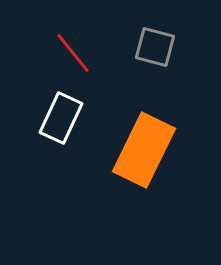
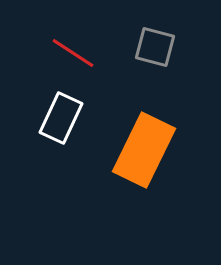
red line: rotated 18 degrees counterclockwise
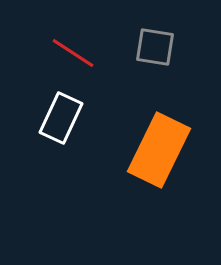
gray square: rotated 6 degrees counterclockwise
orange rectangle: moved 15 px right
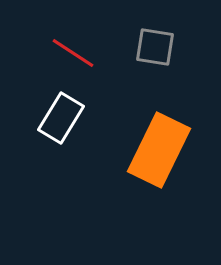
white rectangle: rotated 6 degrees clockwise
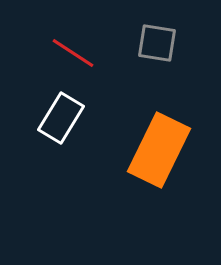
gray square: moved 2 px right, 4 px up
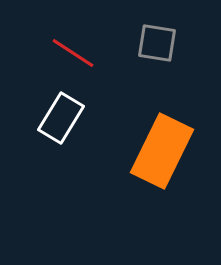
orange rectangle: moved 3 px right, 1 px down
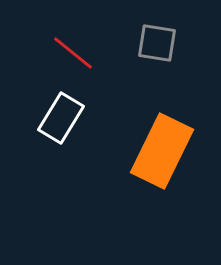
red line: rotated 6 degrees clockwise
